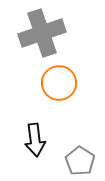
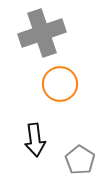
orange circle: moved 1 px right, 1 px down
gray pentagon: moved 1 px up
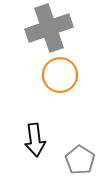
gray cross: moved 7 px right, 5 px up
orange circle: moved 9 px up
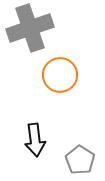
gray cross: moved 19 px left
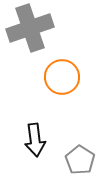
orange circle: moved 2 px right, 2 px down
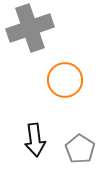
orange circle: moved 3 px right, 3 px down
gray pentagon: moved 11 px up
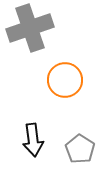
black arrow: moved 2 px left
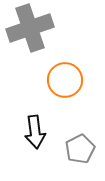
black arrow: moved 2 px right, 8 px up
gray pentagon: rotated 12 degrees clockwise
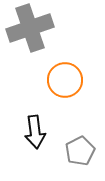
gray pentagon: moved 2 px down
